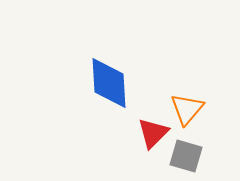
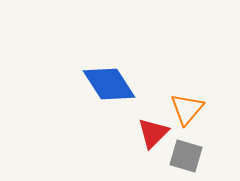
blue diamond: moved 1 px down; rotated 30 degrees counterclockwise
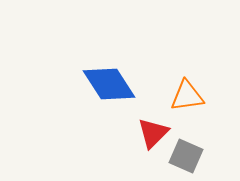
orange triangle: moved 13 px up; rotated 42 degrees clockwise
gray square: rotated 8 degrees clockwise
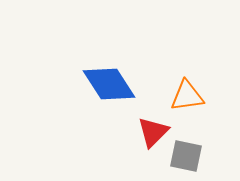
red triangle: moved 1 px up
gray square: rotated 12 degrees counterclockwise
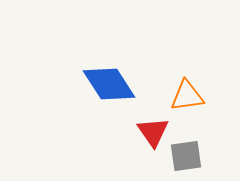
red triangle: rotated 20 degrees counterclockwise
gray square: rotated 20 degrees counterclockwise
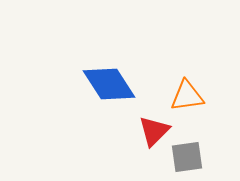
red triangle: moved 1 px right, 1 px up; rotated 20 degrees clockwise
gray square: moved 1 px right, 1 px down
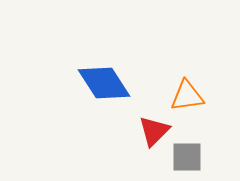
blue diamond: moved 5 px left, 1 px up
gray square: rotated 8 degrees clockwise
